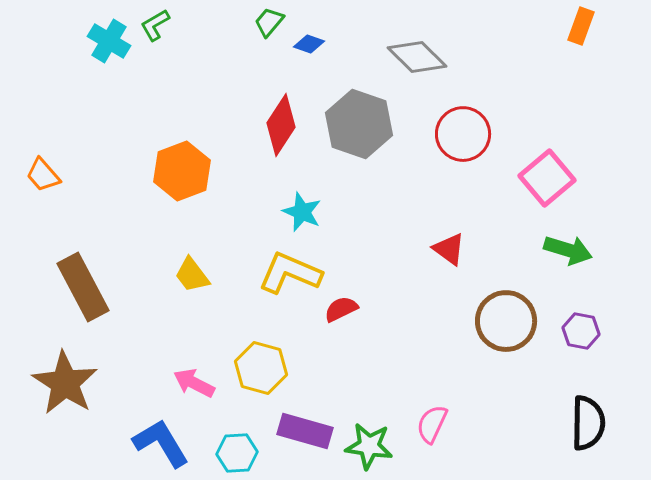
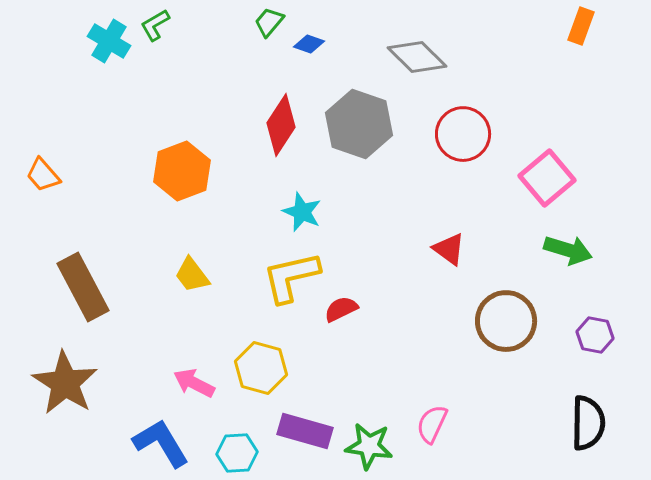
yellow L-shape: moved 1 px right, 4 px down; rotated 36 degrees counterclockwise
purple hexagon: moved 14 px right, 4 px down
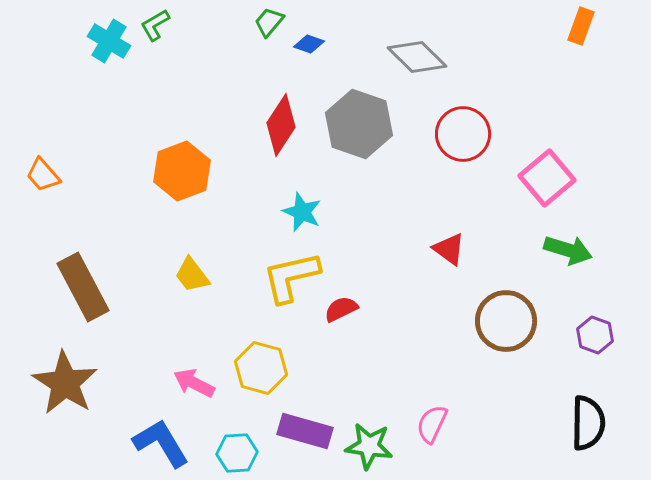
purple hexagon: rotated 9 degrees clockwise
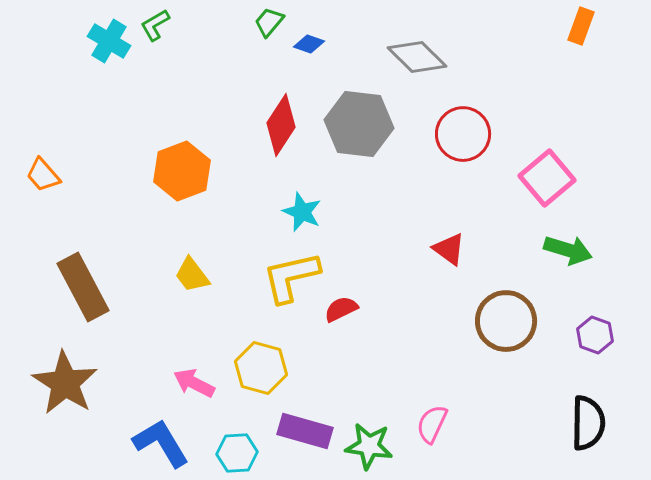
gray hexagon: rotated 12 degrees counterclockwise
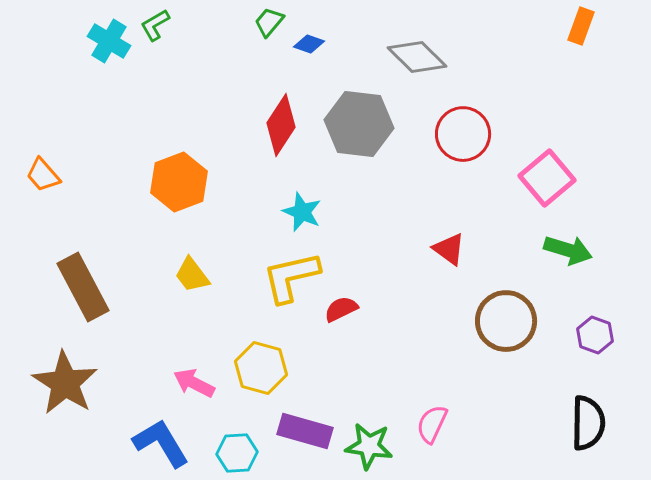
orange hexagon: moved 3 px left, 11 px down
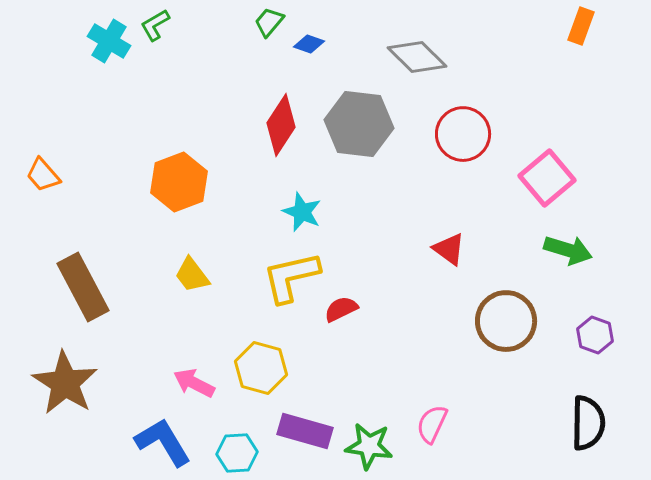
blue L-shape: moved 2 px right, 1 px up
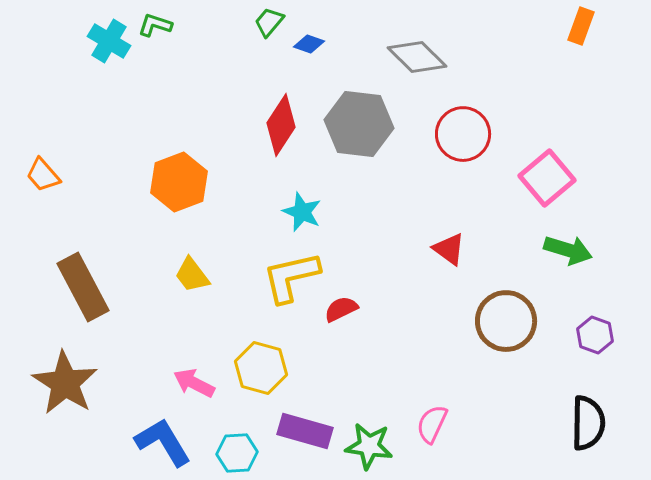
green L-shape: rotated 48 degrees clockwise
